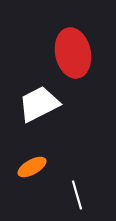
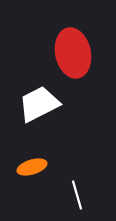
orange ellipse: rotated 12 degrees clockwise
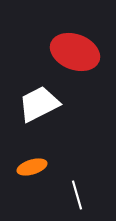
red ellipse: moved 2 px right, 1 px up; rotated 57 degrees counterclockwise
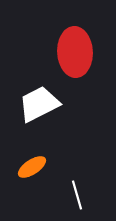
red ellipse: rotated 66 degrees clockwise
orange ellipse: rotated 16 degrees counterclockwise
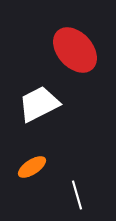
red ellipse: moved 2 px up; rotated 39 degrees counterclockwise
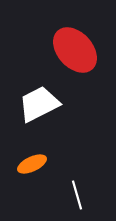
orange ellipse: moved 3 px up; rotated 8 degrees clockwise
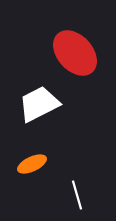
red ellipse: moved 3 px down
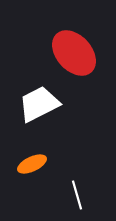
red ellipse: moved 1 px left
